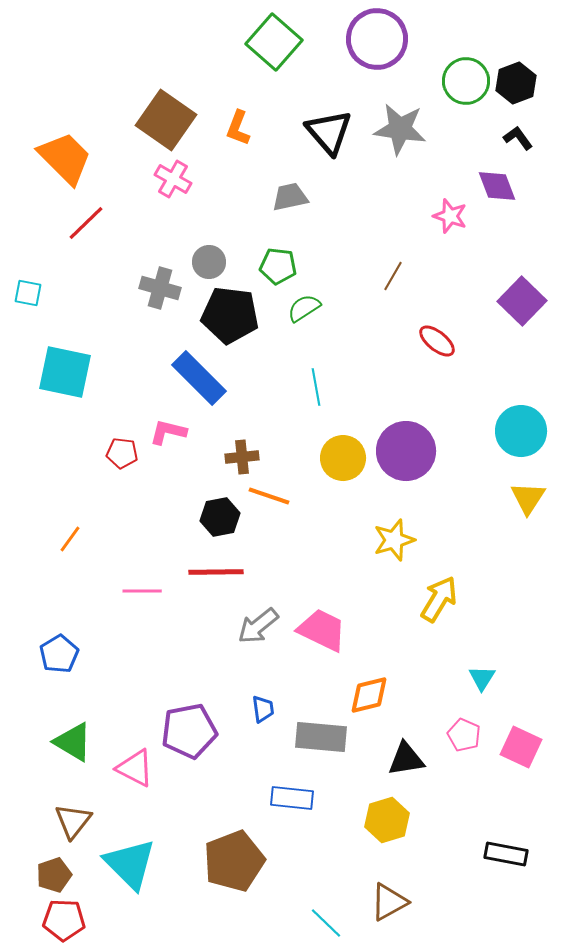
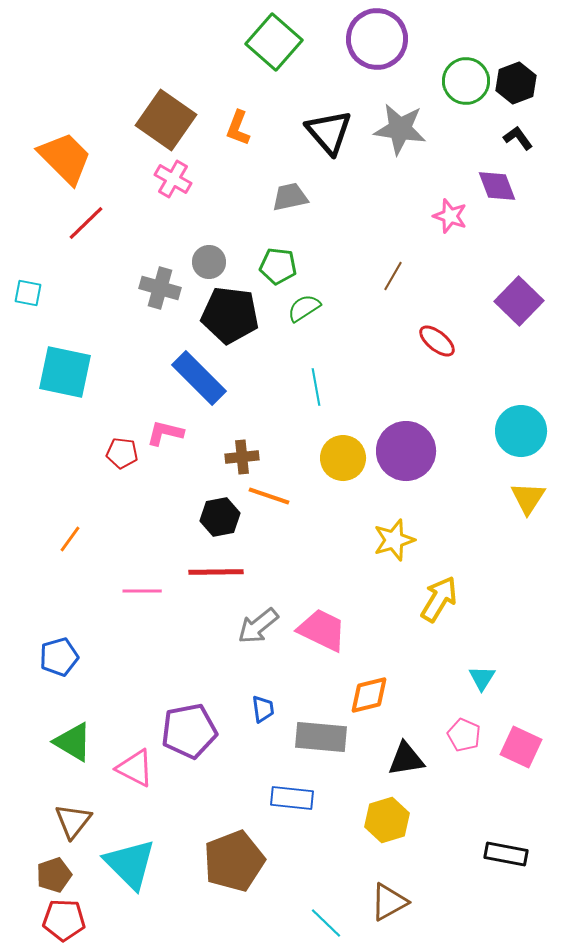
purple square at (522, 301): moved 3 px left
pink L-shape at (168, 432): moved 3 px left, 1 px down
blue pentagon at (59, 654): moved 3 px down; rotated 15 degrees clockwise
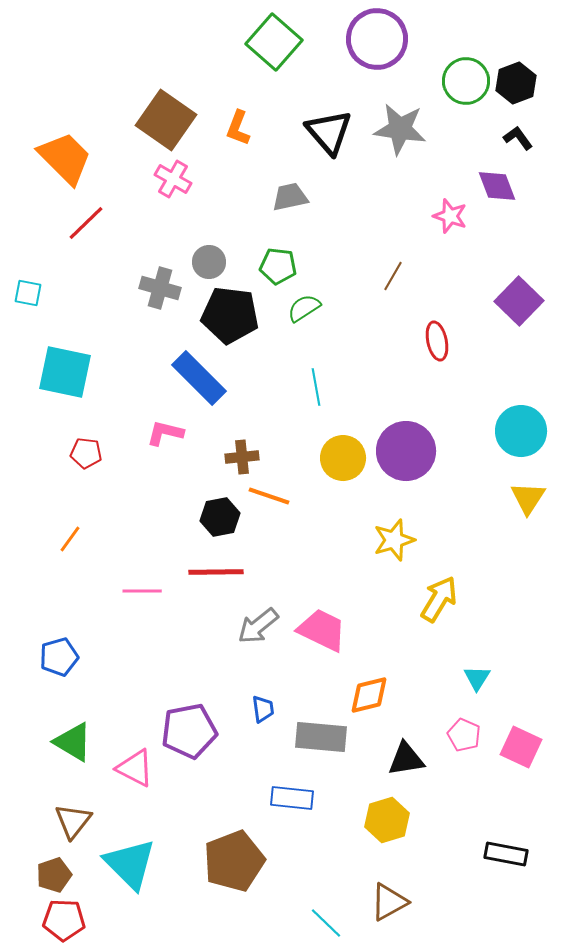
red ellipse at (437, 341): rotated 39 degrees clockwise
red pentagon at (122, 453): moved 36 px left
cyan triangle at (482, 678): moved 5 px left
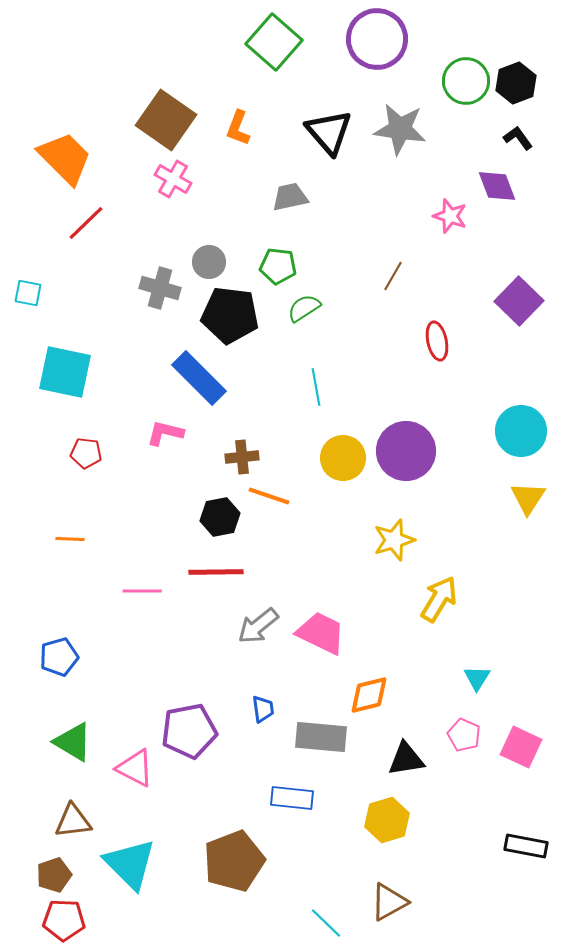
orange line at (70, 539): rotated 56 degrees clockwise
pink trapezoid at (322, 630): moved 1 px left, 3 px down
brown triangle at (73, 821): rotated 45 degrees clockwise
black rectangle at (506, 854): moved 20 px right, 8 px up
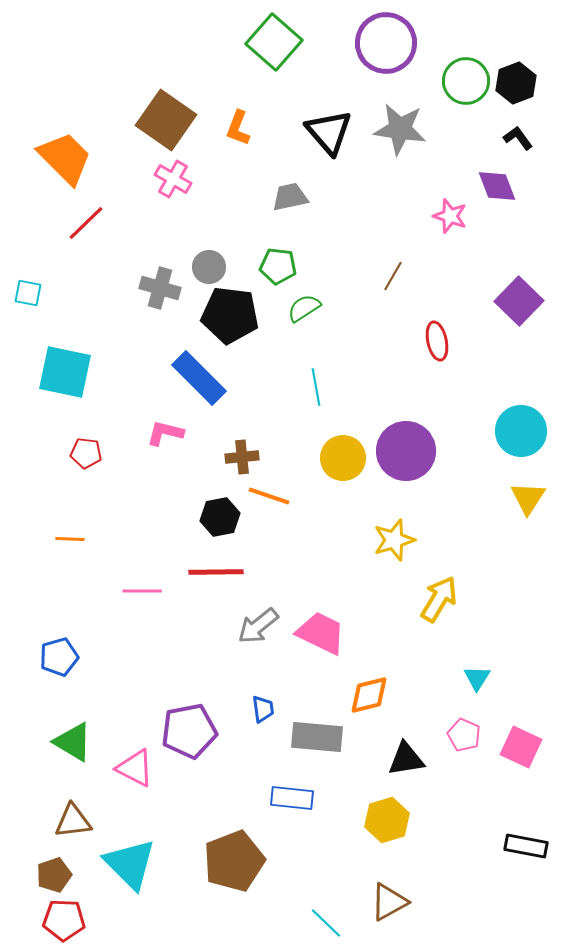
purple circle at (377, 39): moved 9 px right, 4 px down
gray circle at (209, 262): moved 5 px down
gray rectangle at (321, 737): moved 4 px left
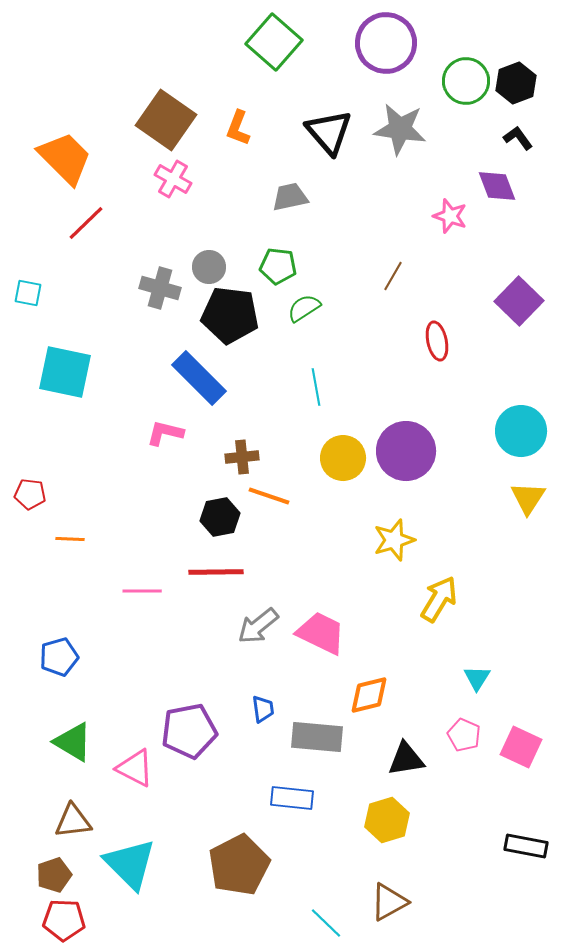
red pentagon at (86, 453): moved 56 px left, 41 px down
brown pentagon at (234, 861): moved 5 px right, 4 px down; rotated 6 degrees counterclockwise
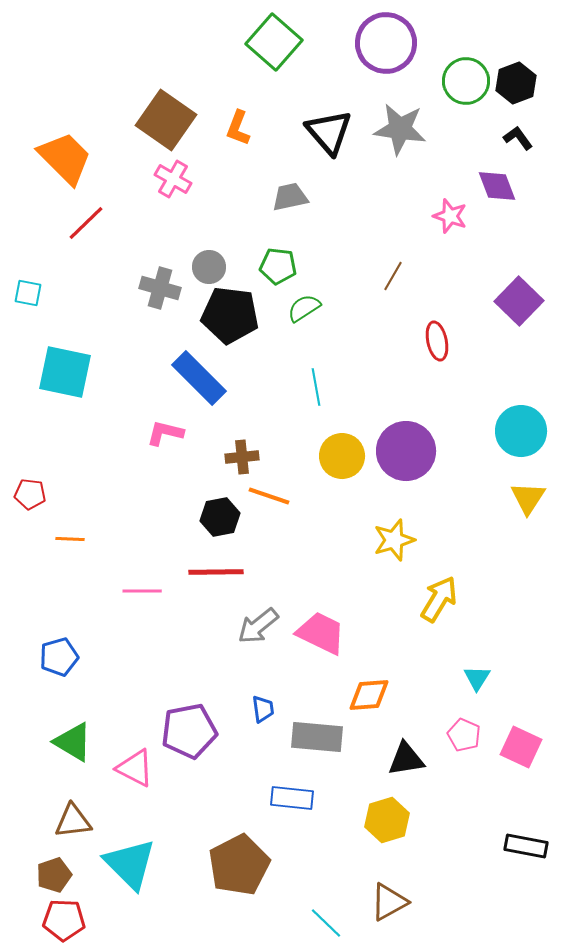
yellow circle at (343, 458): moved 1 px left, 2 px up
orange diamond at (369, 695): rotated 9 degrees clockwise
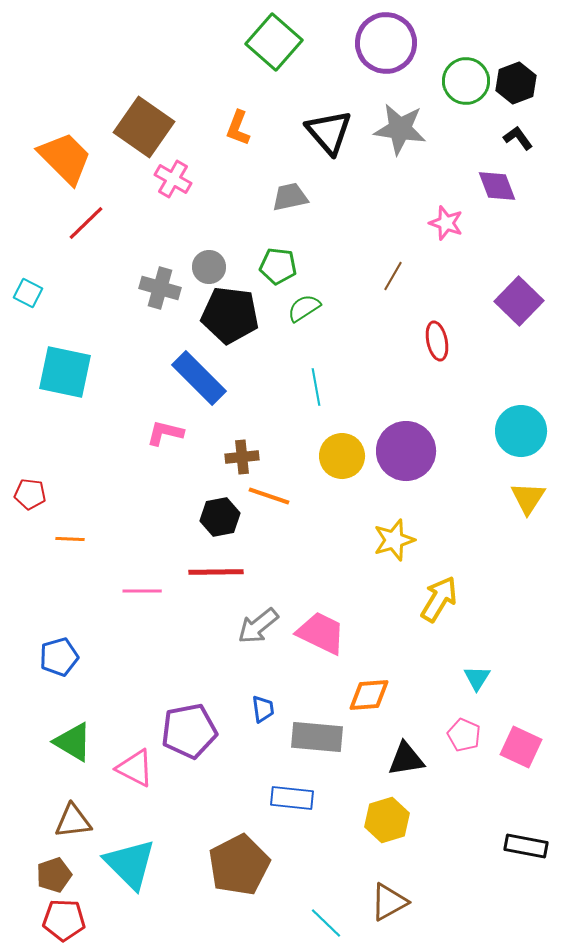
brown square at (166, 120): moved 22 px left, 7 px down
pink star at (450, 216): moved 4 px left, 7 px down
cyan square at (28, 293): rotated 16 degrees clockwise
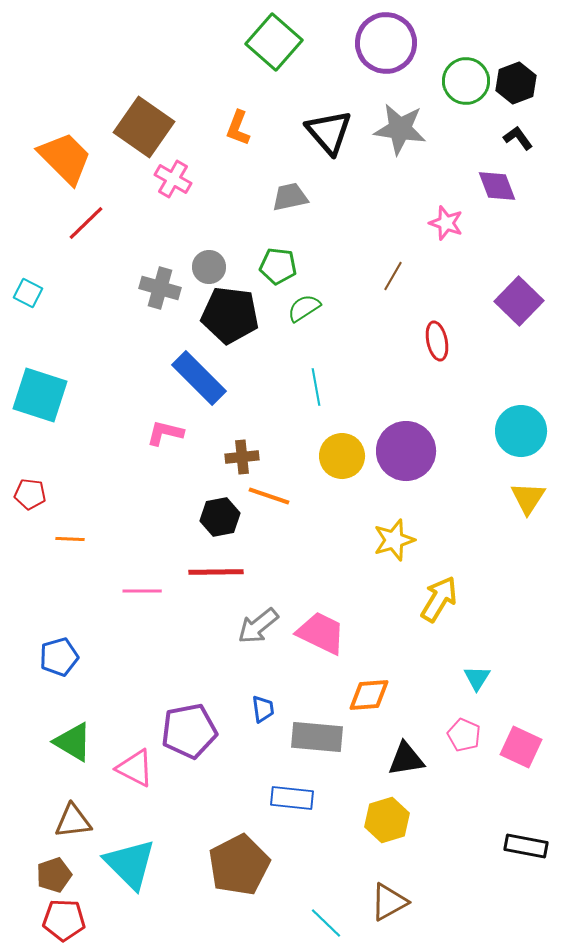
cyan square at (65, 372): moved 25 px left, 23 px down; rotated 6 degrees clockwise
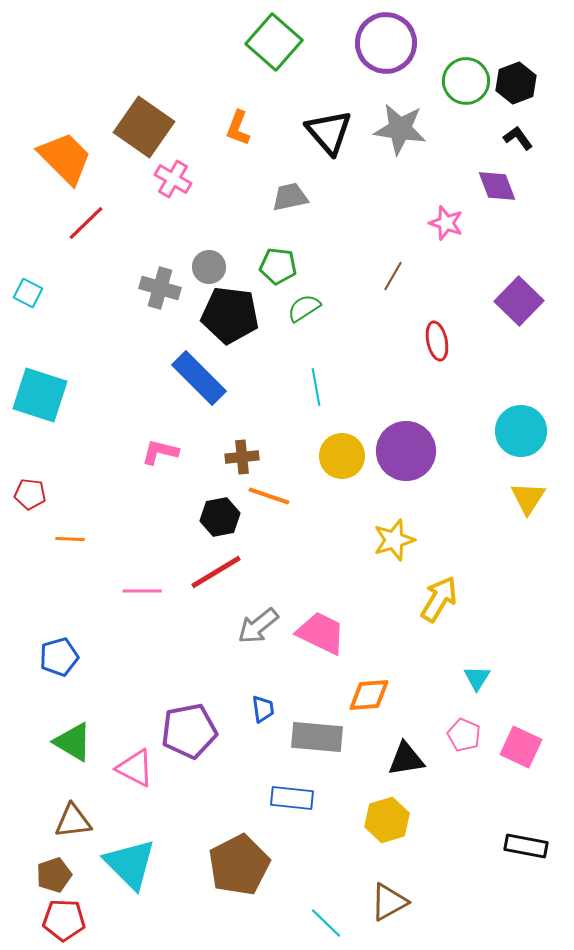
pink L-shape at (165, 433): moved 5 px left, 19 px down
red line at (216, 572): rotated 30 degrees counterclockwise
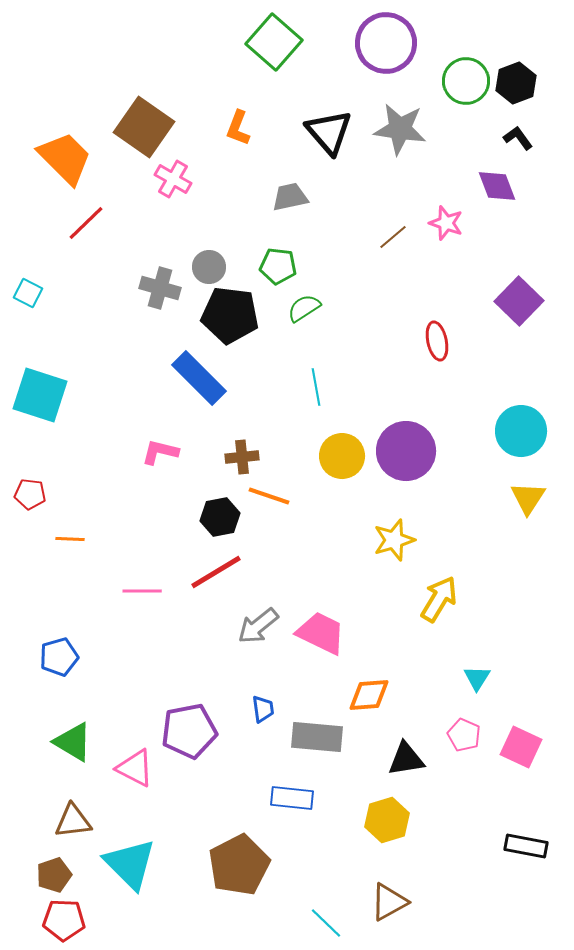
brown line at (393, 276): moved 39 px up; rotated 20 degrees clockwise
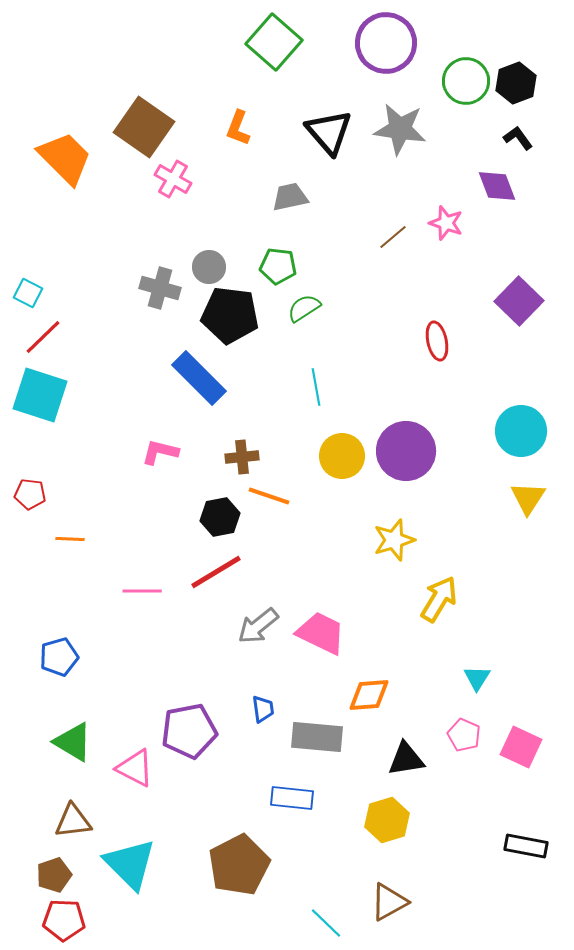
red line at (86, 223): moved 43 px left, 114 px down
